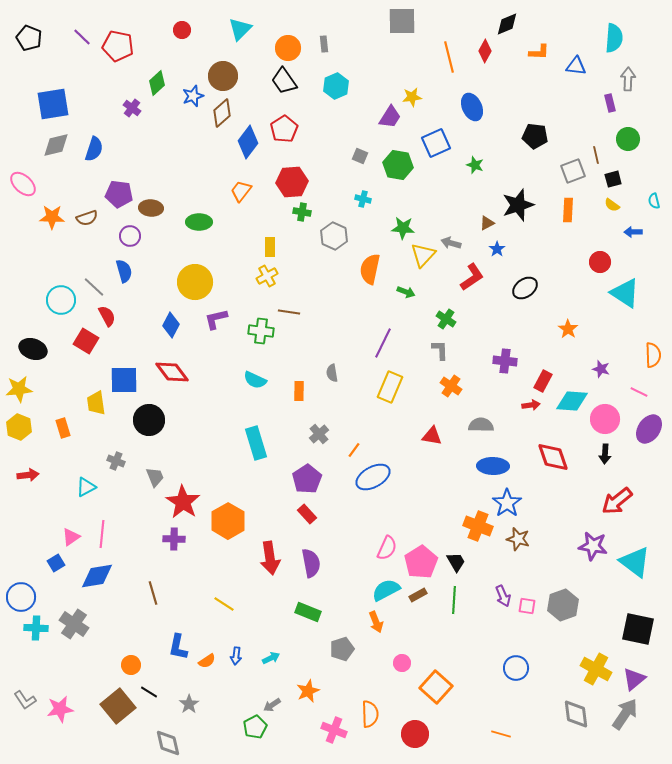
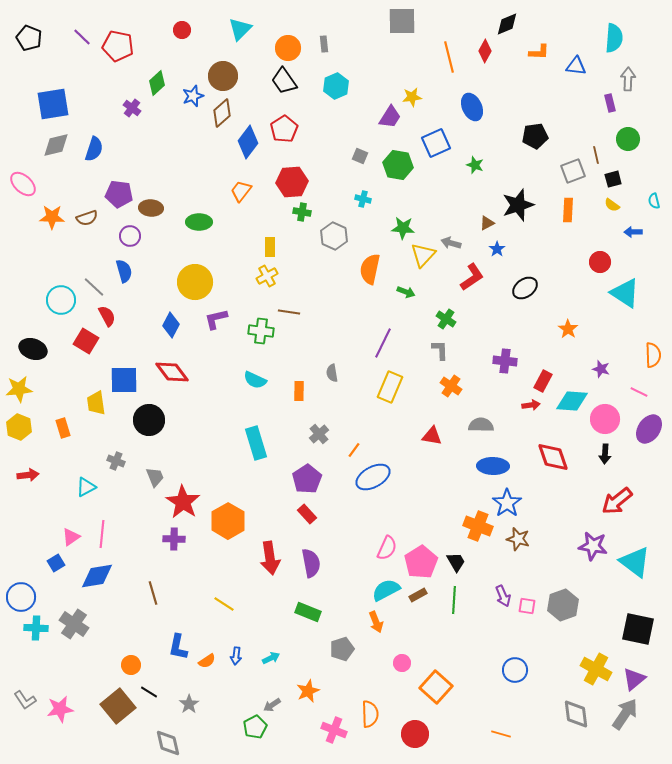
black pentagon at (535, 136): rotated 15 degrees counterclockwise
blue circle at (516, 668): moved 1 px left, 2 px down
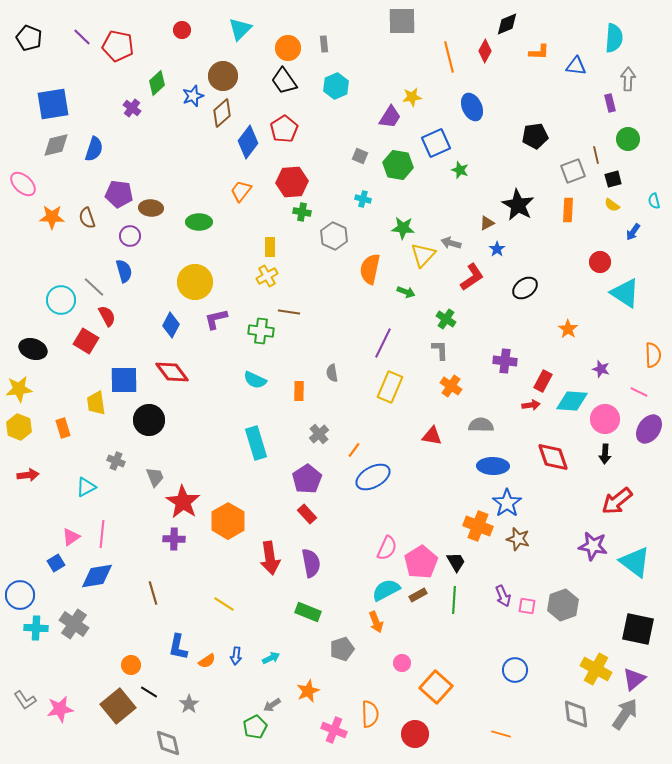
green star at (475, 165): moved 15 px left, 5 px down
black star at (518, 205): rotated 24 degrees counterclockwise
brown semicircle at (87, 218): rotated 90 degrees clockwise
blue arrow at (633, 232): rotated 54 degrees counterclockwise
blue circle at (21, 597): moved 1 px left, 2 px up
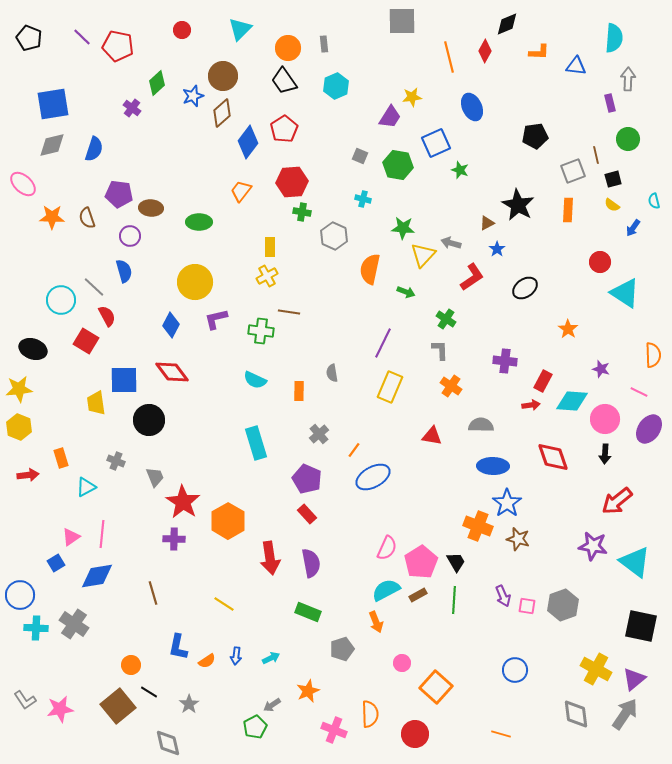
gray diamond at (56, 145): moved 4 px left
blue arrow at (633, 232): moved 4 px up
orange rectangle at (63, 428): moved 2 px left, 30 px down
purple pentagon at (307, 479): rotated 16 degrees counterclockwise
black square at (638, 629): moved 3 px right, 3 px up
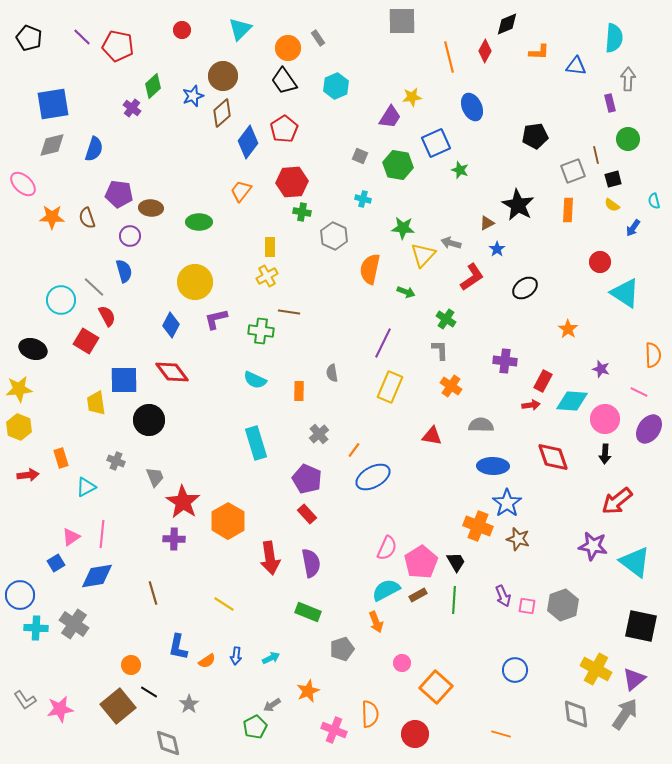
gray rectangle at (324, 44): moved 6 px left, 6 px up; rotated 28 degrees counterclockwise
green diamond at (157, 83): moved 4 px left, 3 px down
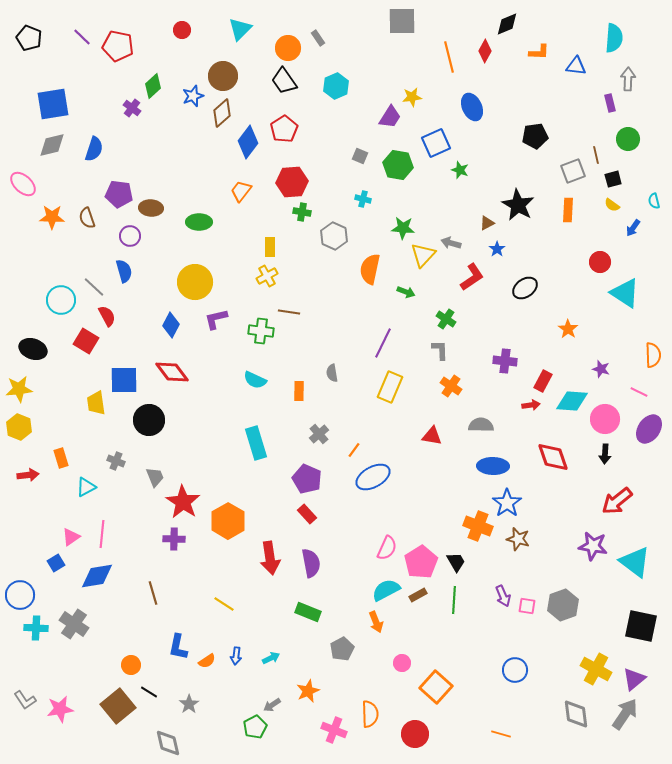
gray pentagon at (342, 649): rotated 10 degrees counterclockwise
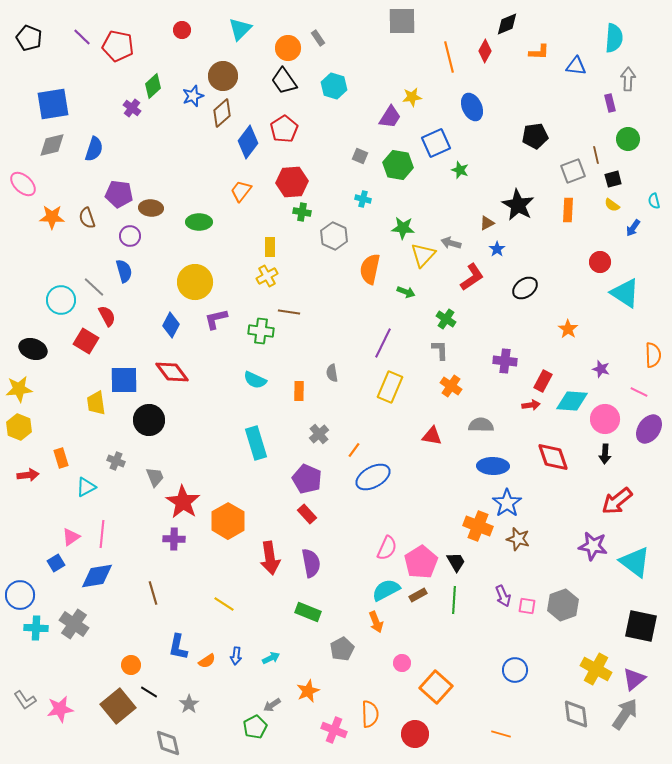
cyan hexagon at (336, 86): moved 2 px left; rotated 20 degrees counterclockwise
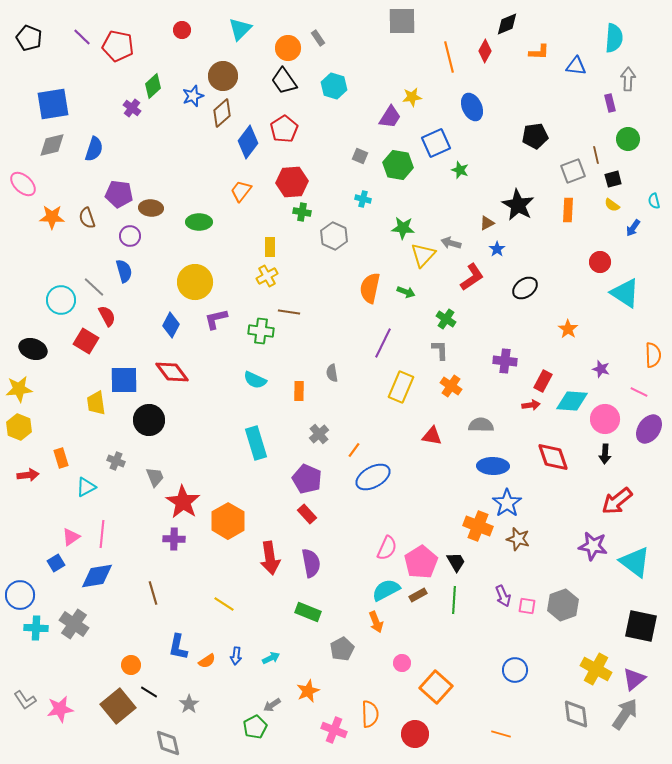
orange semicircle at (370, 269): moved 19 px down
yellow rectangle at (390, 387): moved 11 px right
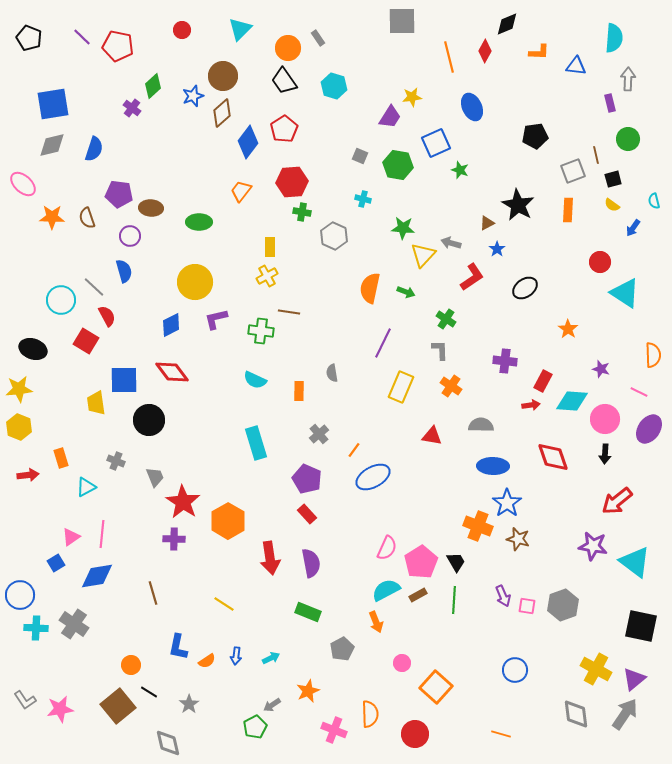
blue diamond at (171, 325): rotated 35 degrees clockwise
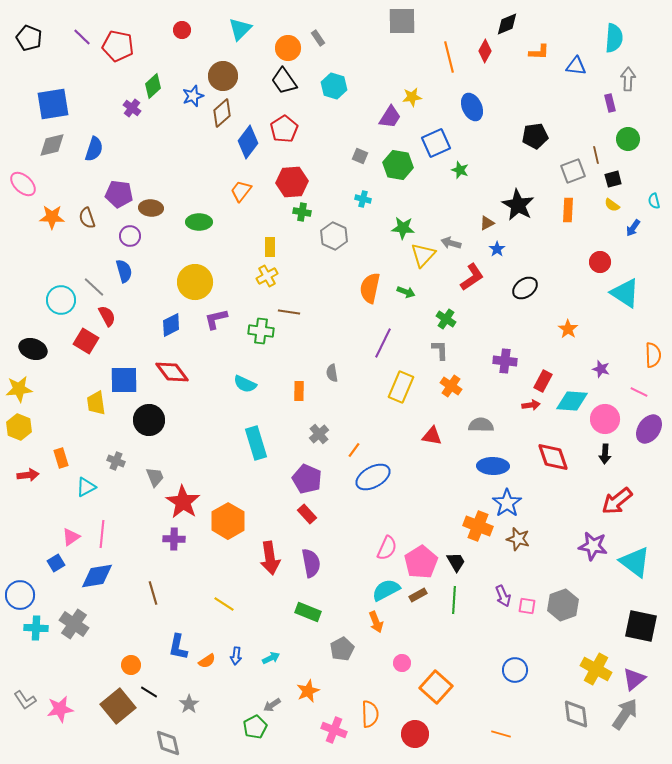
cyan semicircle at (255, 380): moved 10 px left, 4 px down
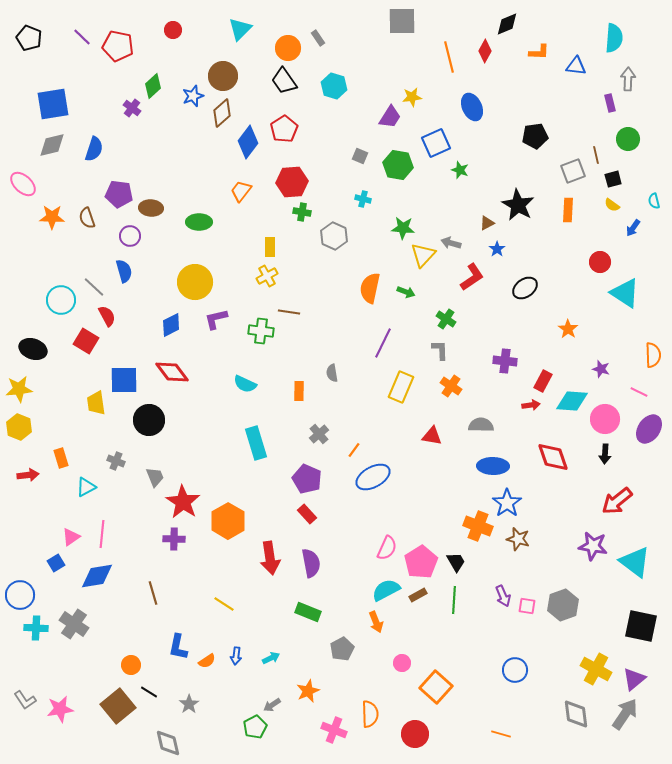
red circle at (182, 30): moved 9 px left
